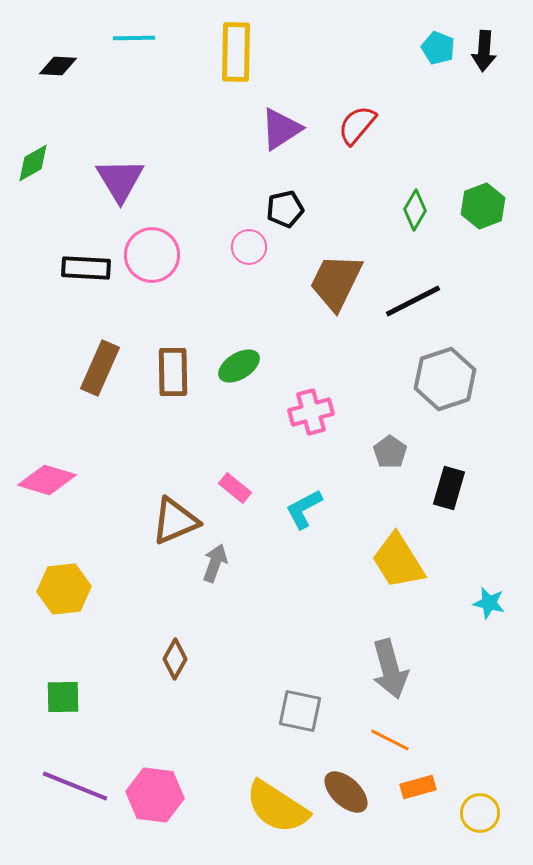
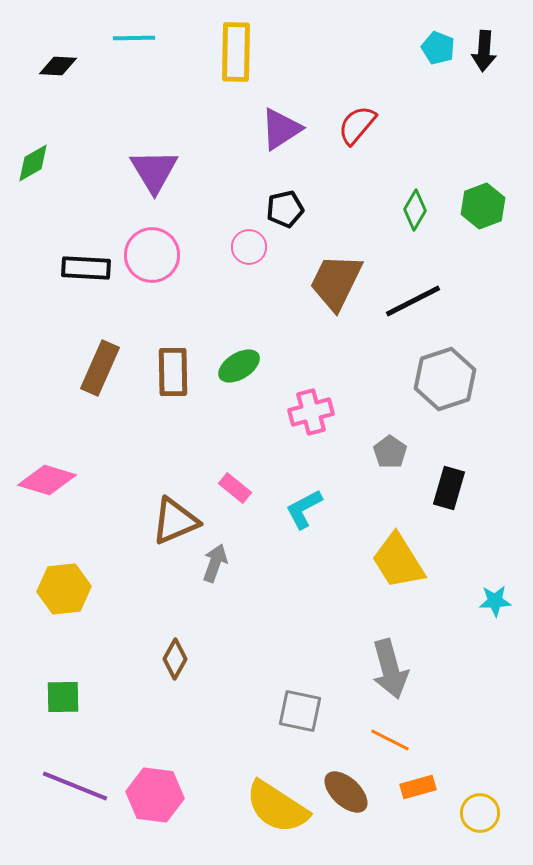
purple triangle at (120, 180): moved 34 px right, 9 px up
cyan star at (489, 603): moved 6 px right, 2 px up; rotated 16 degrees counterclockwise
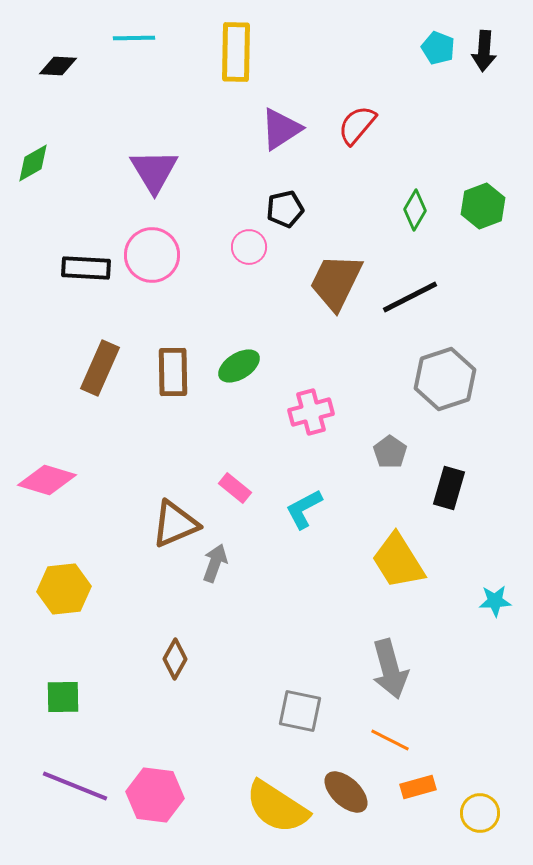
black line at (413, 301): moved 3 px left, 4 px up
brown triangle at (175, 521): moved 3 px down
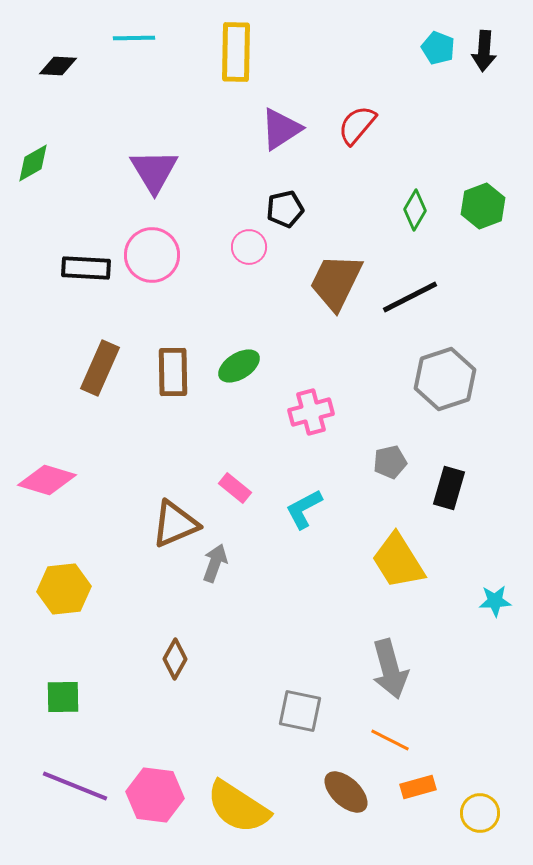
gray pentagon at (390, 452): moved 10 px down; rotated 24 degrees clockwise
yellow semicircle at (277, 807): moved 39 px left
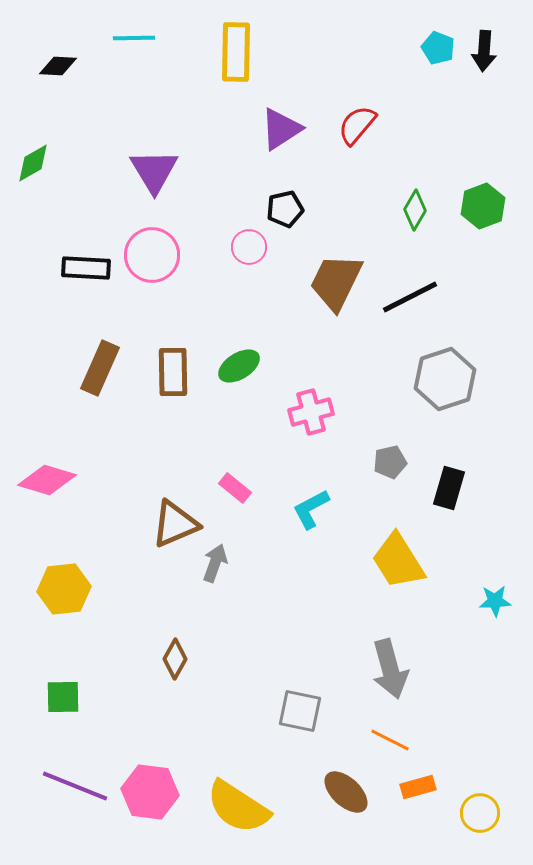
cyan L-shape at (304, 509): moved 7 px right
pink hexagon at (155, 795): moved 5 px left, 3 px up
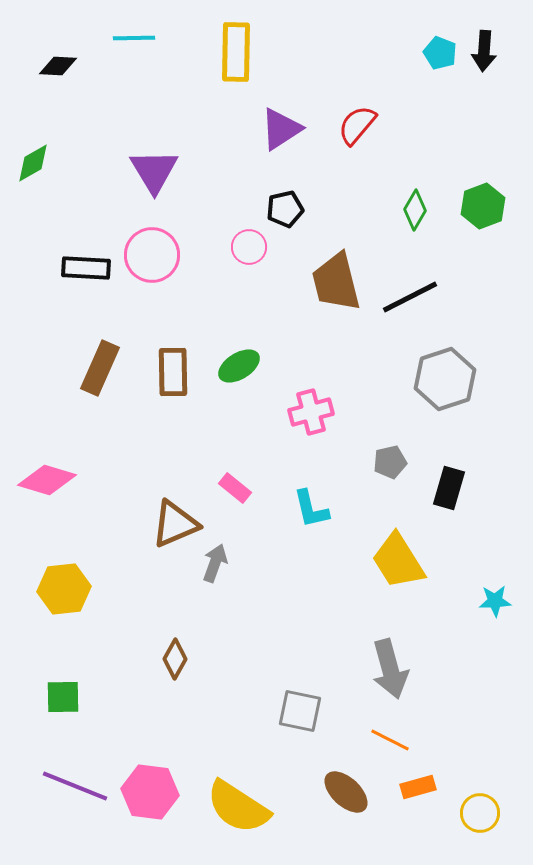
cyan pentagon at (438, 48): moved 2 px right, 5 px down
brown trapezoid at (336, 282): rotated 40 degrees counterclockwise
cyan L-shape at (311, 509): rotated 75 degrees counterclockwise
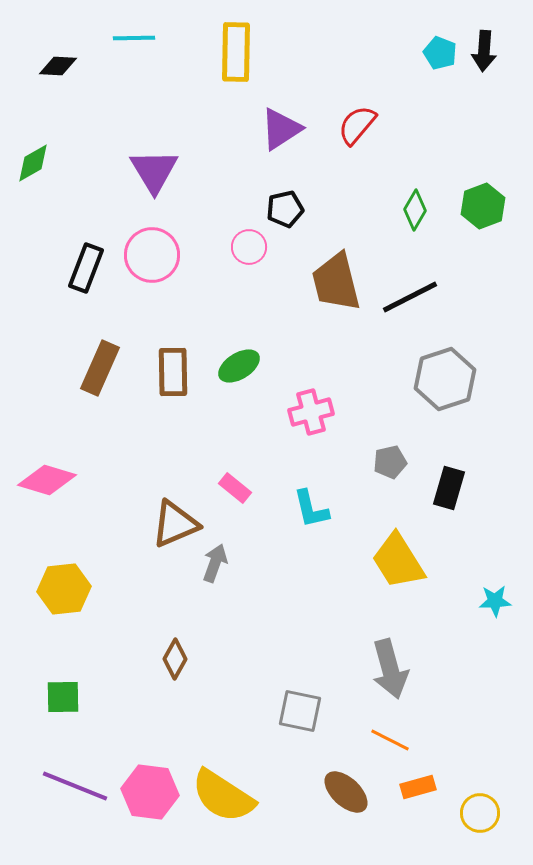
black rectangle at (86, 268): rotated 72 degrees counterclockwise
yellow semicircle at (238, 807): moved 15 px left, 11 px up
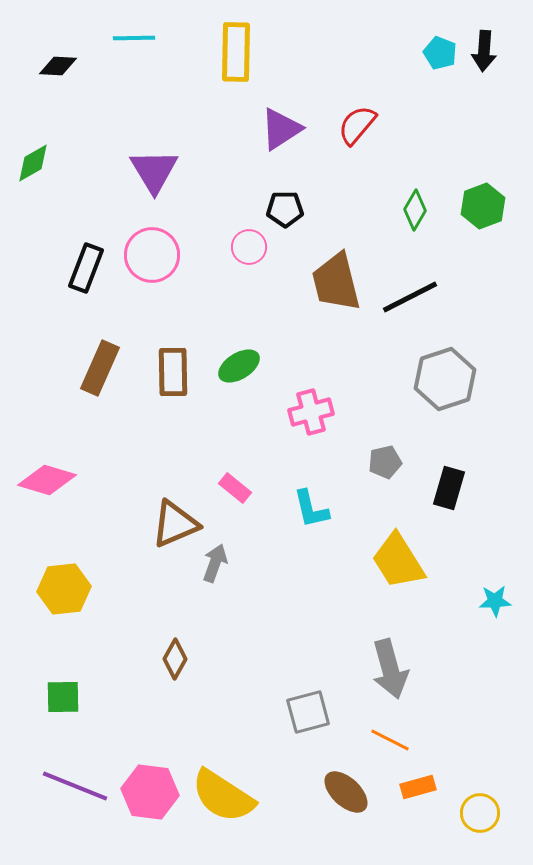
black pentagon at (285, 209): rotated 12 degrees clockwise
gray pentagon at (390, 462): moved 5 px left
gray square at (300, 711): moved 8 px right, 1 px down; rotated 27 degrees counterclockwise
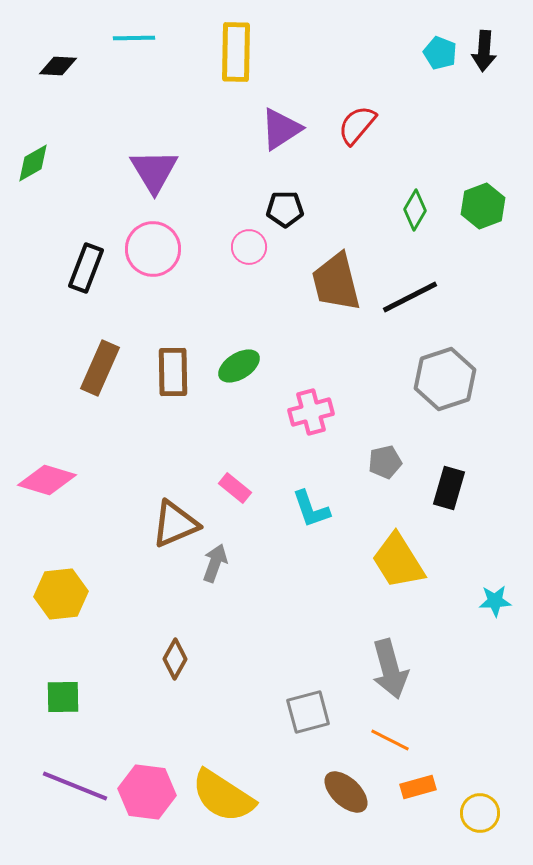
pink circle at (152, 255): moved 1 px right, 6 px up
cyan L-shape at (311, 509): rotated 6 degrees counterclockwise
yellow hexagon at (64, 589): moved 3 px left, 5 px down
pink hexagon at (150, 792): moved 3 px left
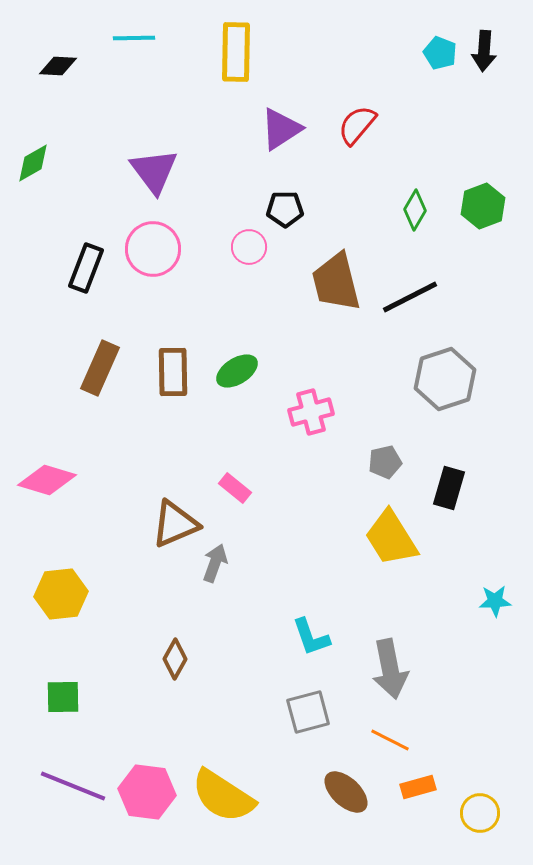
purple triangle at (154, 171): rotated 6 degrees counterclockwise
green ellipse at (239, 366): moved 2 px left, 5 px down
cyan L-shape at (311, 509): moved 128 px down
yellow trapezoid at (398, 561): moved 7 px left, 23 px up
gray arrow at (390, 669): rotated 4 degrees clockwise
purple line at (75, 786): moved 2 px left
